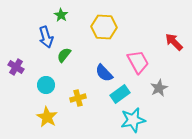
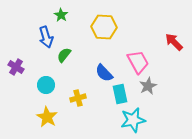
gray star: moved 11 px left, 2 px up
cyan rectangle: rotated 66 degrees counterclockwise
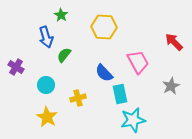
gray star: moved 23 px right
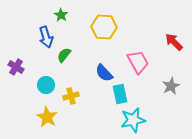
yellow cross: moved 7 px left, 2 px up
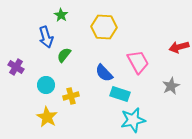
red arrow: moved 5 px right, 5 px down; rotated 60 degrees counterclockwise
cyan rectangle: rotated 60 degrees counterclockwise
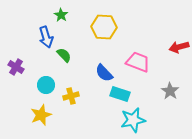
green semicircle: rotated 98 degrees clockwise
pink trapezoid: rotated 40 degrees counterclockwise
gray star: moved 1 px left, 5 px down; rotated 12 degrees counterclockwise
yellow star: moved 6 px left, 2 px up; rotated 20 degrees clockwise
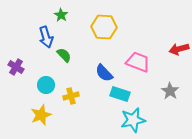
red arrow: moved 2 px down
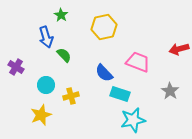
yellow hexagon: rotated 15 degrees counterclockwise
